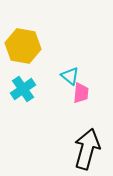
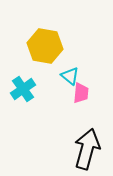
yellow hexagon: moved 22 px right
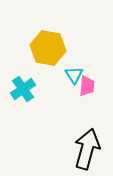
yellow hexagon: moved 3 px right, 2 px down
cyan triangle: moved 4 px right, 1 px up; rotated 18 degrees clockwise
pink trapezoid: moved 6 px right, 7 px up
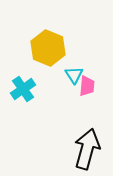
yellow hexagon: rotated 12 degrees clockwise
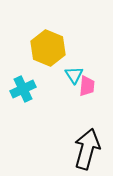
cyan cross: rotated 10 degrees clockwise
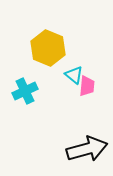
cyan triangle: rotated 18 degrees counterclockwise
cyan cross: moved 2 px right, 2 px down
black arrow: rotated 60 degrees clockwise
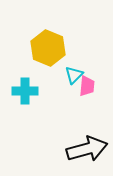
cyan triangle: rotated 36 degrees clockwise
cyan cross: rotated 25 degrees clockwise
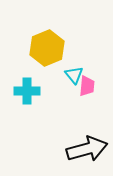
yellow hexagon: moved 1 px left; rotated 16 degrees clockwise
cyan triangle: rotated 24 degrees counterclockwise
cyan cross: moved 2 px right
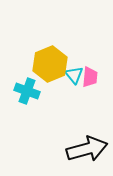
yellow hexagon: moved 3 px right, 16 px down
pink trapezoid: moved 3 px right, 9 px up
cyan cross: rotated 20 degrees clockwise
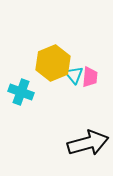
yellow hexagon: moved 3 px right, 1 px up
cyan cross: moved 6 px left, 1 px down
black arrow: moved 1 px right, 6 px up
